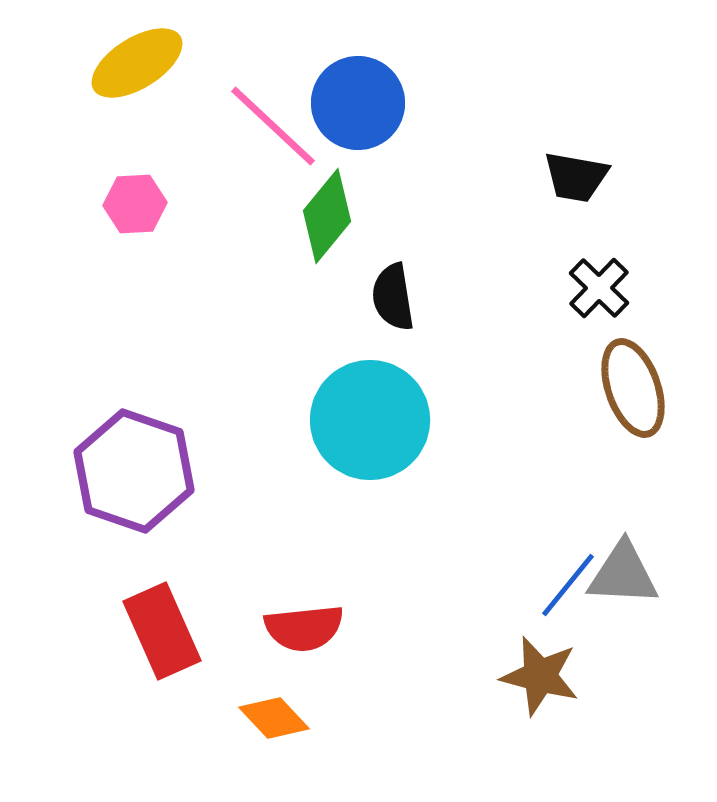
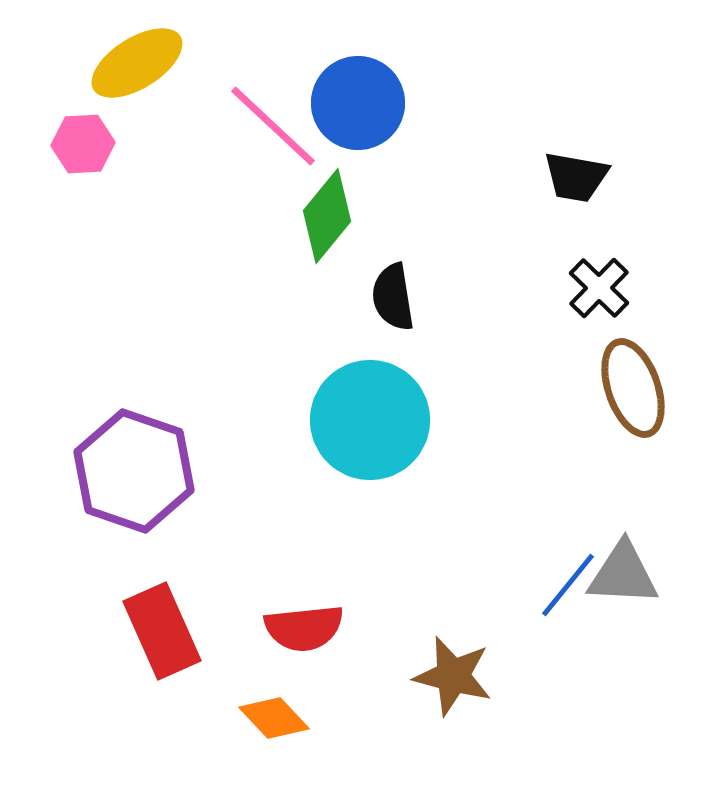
pink hexagon: moved 52 px left, 60 px up
brown star: moved 87 px left
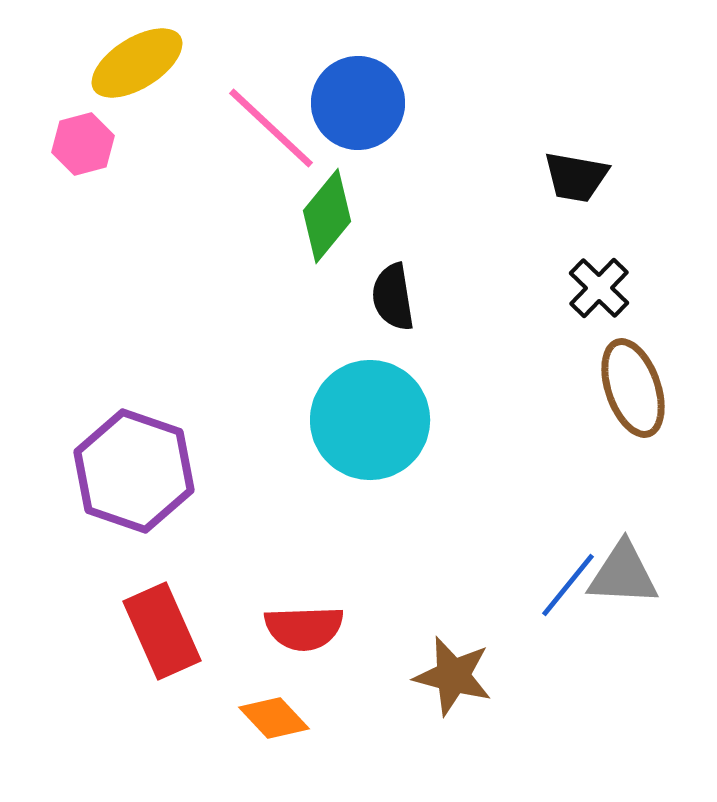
pink line: moved 2 px left, 2 px down
pink hexagon: rotated 12 degrees counterclockwise
red semicircle: rotated 4 degrees clockwise
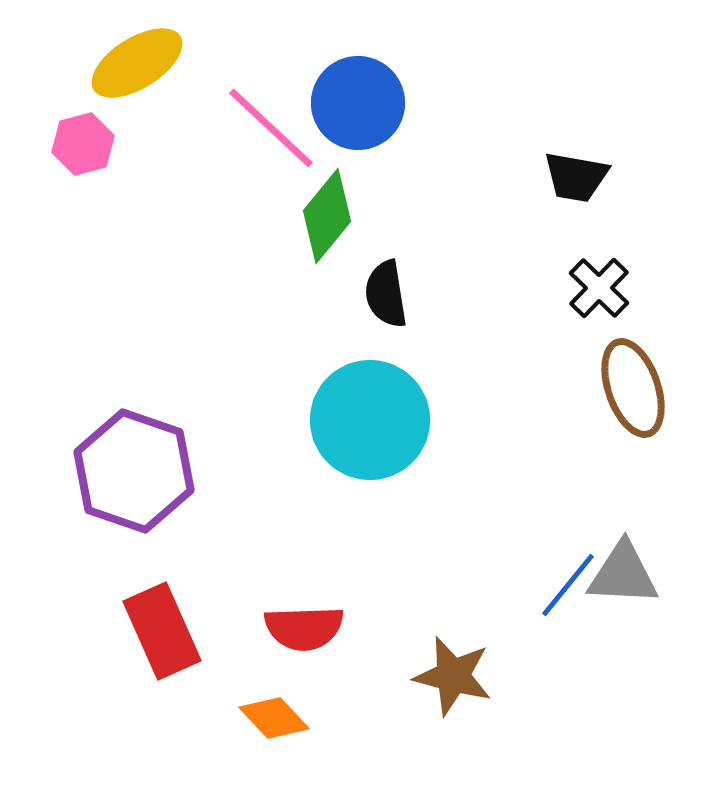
black semicircle: moved 7 px left, 3 px up
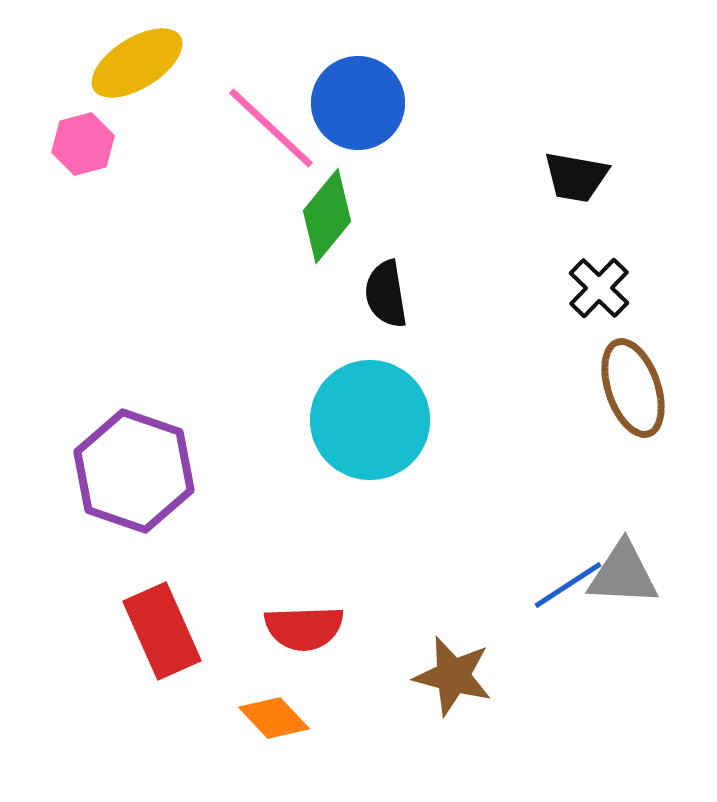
blue line: rotated 18 degrees clockwise
